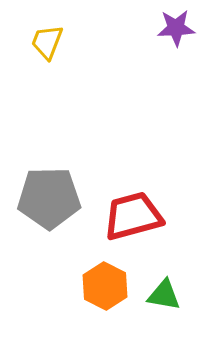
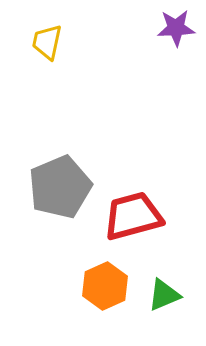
yellow trapezoid: rotated 9 degrees counterclockwise
gray pentagon: moved 11 px right, 11 px up; rotated 22 degrees counterclockwise
orange hexagon: rotated 9 degrees clockwise
green triangle: rotated 33 degrees counterclockwise
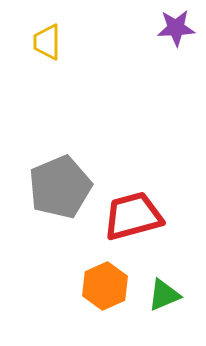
yellow trapezoid: rotated 12 degrees counterclockwise
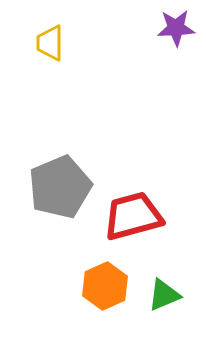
yellow trapezoid: moved 3 px right, 1 px down
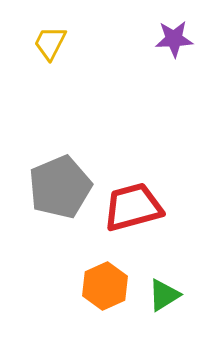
purple star: moved 2 px left, 11 px down
yellow trapezoid: rotated 27 degrees clockwise
red trapezoid: moved 9 px up
green triangle: rotated 9 degrees counterclockwise
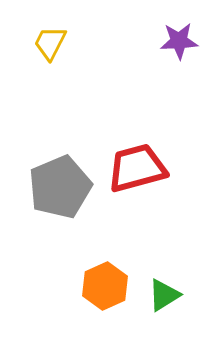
purple star: moved 5 px right, 2 px down
red trapezoid: moved 4 px right, 39 px up
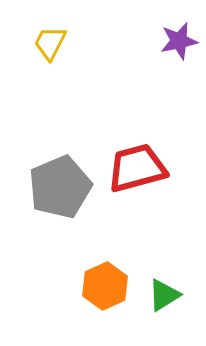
purple star: rotated 9 degrees counterclockwise
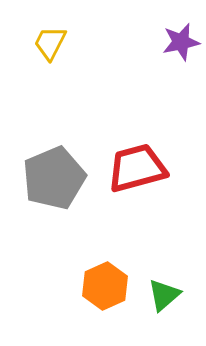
purple star: moved 2 px right, 1 px down
gray pentagon: moved 6 px left, 9 px up
green triangle: rotated 9 degrees counterclockwise
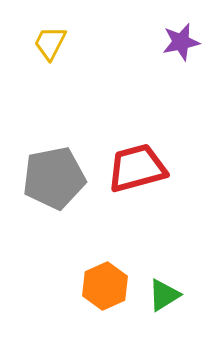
gray pentagon: rotated 12 degrees clockwise
green triangle: rotated 9 degrees clockwise
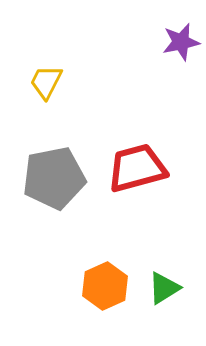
yellow trapezoid: moved 4 px left, 39 px down
green triangle: moved 7 px up
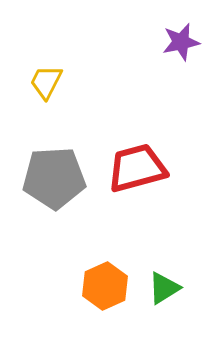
gray pentagon: rotated 8 degrees clockwise
